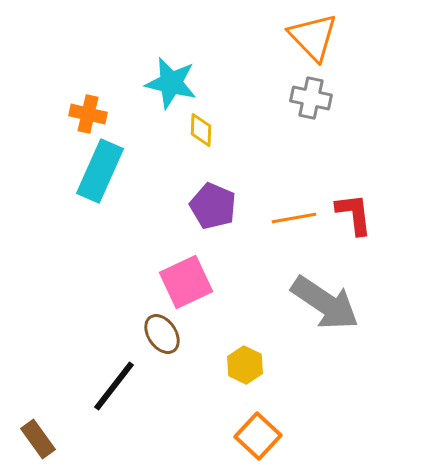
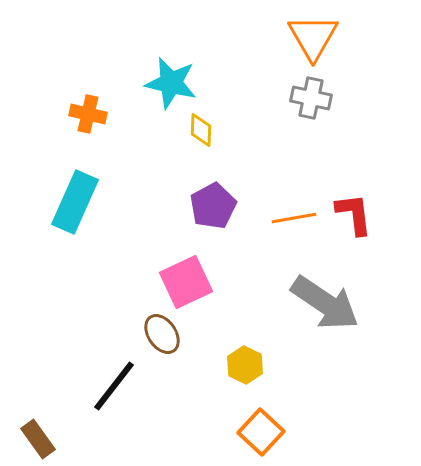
orange triangle: rotated 14 degrees clockwise
cyan rectangle: moved 25 px left, 31 px down
purple pentagon: rotated 21 degrees clockwise
orange square: moved 3 px right, 4 px up
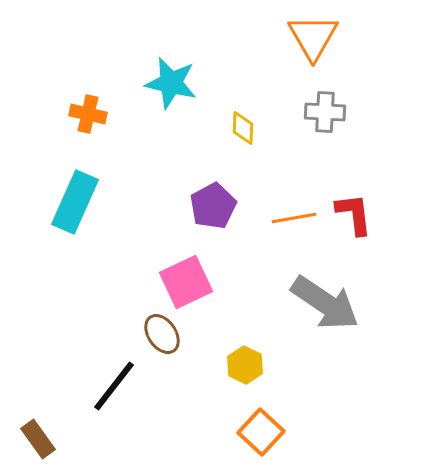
gray cross: moved 14 px right, 14 px down; rotated 9 degrees counterclockwise
yellow diamond: moved 42 px right, 2 px up
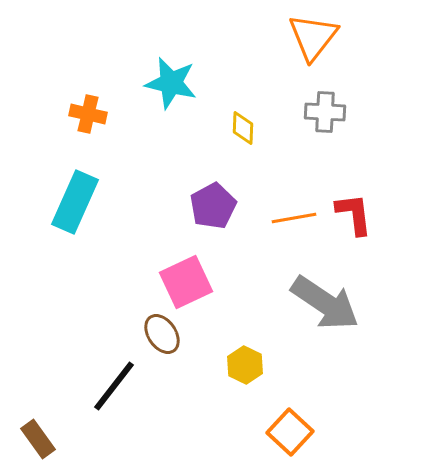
orange triangle: rotated 8 degrees clockwise
orange square: moved 29 px right
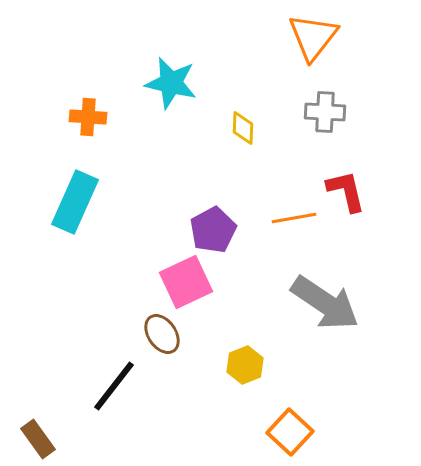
orange cross: moved 3 px down; rotated 9 degrees counterclockwise
purple pentagon: moved 24 px down
red L-shape: moved 8 px left, 23 px up; rotated 6 degrees counterclockwise
yellow hexagon: rotated 12 degrees clockwise
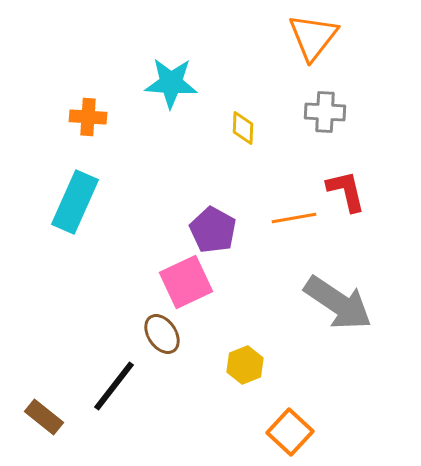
cyan star: rotated 10 degrees counterclockwise
purple pentagon: rotated 15 degrees counterclockwise
gray arrow: moved 13 px right
brown rectangle: moved 6 px right, 22 px up; rotated 15 degrees counterclockwise
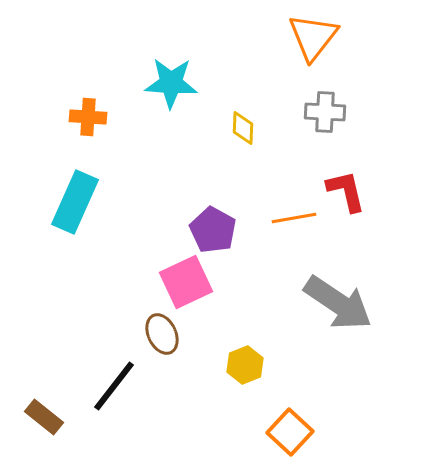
brown ellipse: rotated 9 degrees clockwise
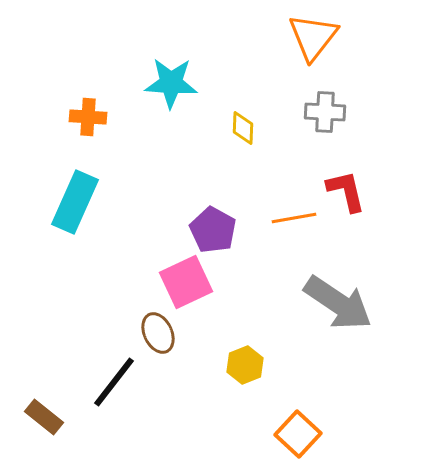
brown ellipse: moved 4 px left, 1 px up
black line: moved 4 px up
orange square: moved 8 px right, 2 px down
